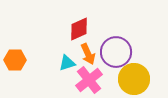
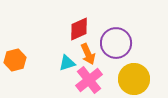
purple circle: moved 9 px up
orange hexagon: rotated 15 degrees counterclockwise
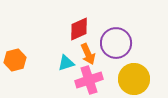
cyan triangle: moved 1 px left
pink cross: rotated 20 degrees clockwise
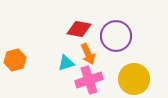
red diamond: rotated 35 degrees clockwise
purple circle: moved 7 px up
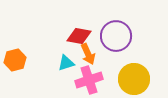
red diamond: moved 7 px down
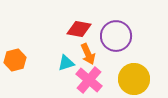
red diamond: moved 7 px up
pink cross: rotated 32 degrees counterclockwise
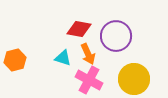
cyan triangle: moved 3 px left, 5 px up; rotated 36 degrees clockwise
pink cross: rotated 12 degrees counterclockwise
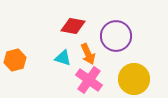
red diamond: moved 6 px left, 3 px up
pink cross: rotated 8 degrees clockwise
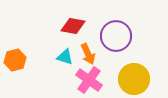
cyan triangle: moved 2 px right, 1 px up
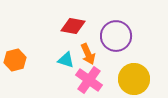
cyan triangle: moved 1 px right, 3 px down
